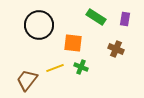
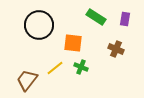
yellow line: rotated 18 degrees counterclockwise
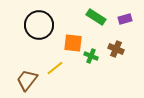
purple rectangle: rotated 64 degrees clockwise
green cross: moved 10 px right, 11 px up
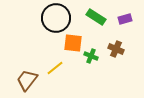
black circle: moved 17 px right, 7 px up
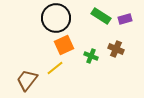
green rectangle: moved 5 px right, 1 px up
orange square: moved 9 px left, 2 px down; rotated 30 degrees counterclockwise
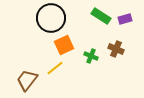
black circle: moved 5 px left
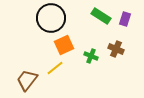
purple rectangle: rotated 56 degrees counterclockwise
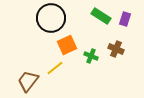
orange square: moved 3 px right
brown trapezoid: moved 1 px right, 1 px down
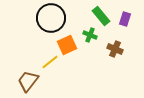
green rectangle: rotated 18 degrees clockwise
brown cross: moved 1 px left
green cross: moved 1 px left, 21 px up
yellow line: moved 5 px left, 6 px up
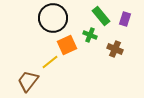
black circle: moved 2 px right
